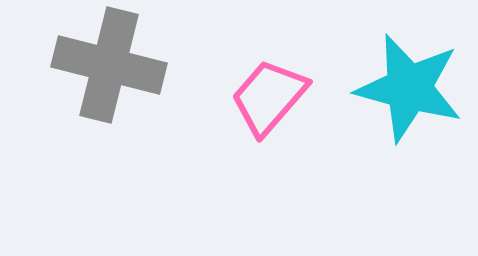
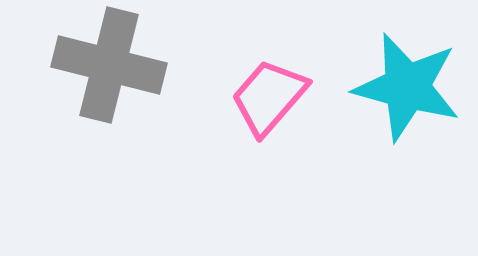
cyan star: moved 2 px left, 1 px up
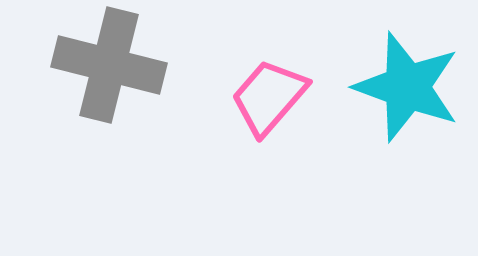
cyan star: rotated 5 degrees clockwise
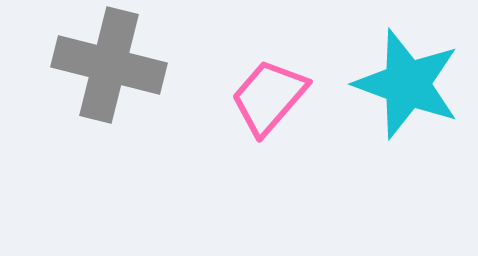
cyan star: moved 3 px up
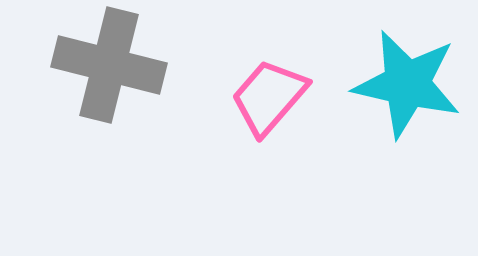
cyan star: rotated 7 degrees counterclockwise
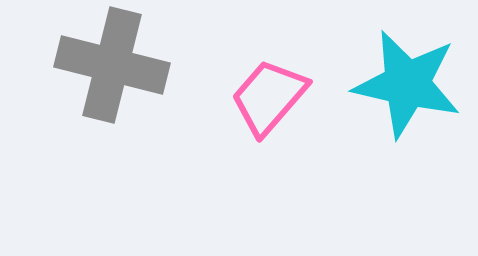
gray cross: moved 3 px right
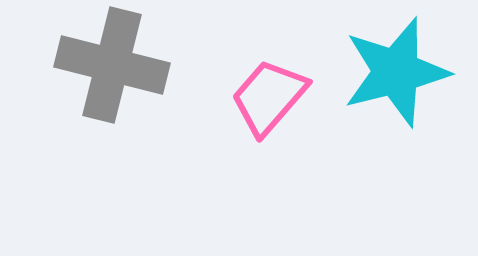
cyan star: moved 11 px left, 12 px up; rotated 27 degrees counterclockwise
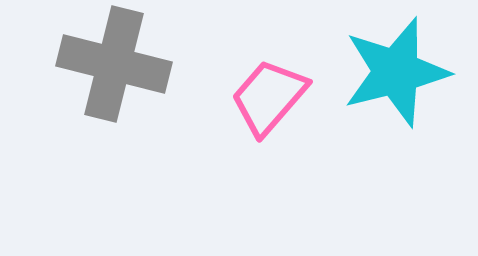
gray cross: moved 2 px right, 1 px up
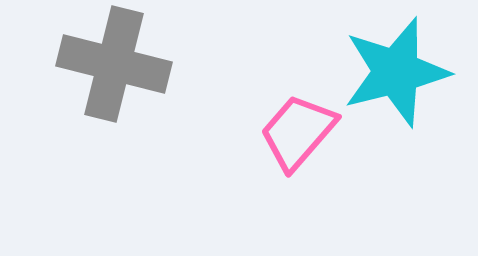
pink trapezoid: moved 29 px right, 35 px down
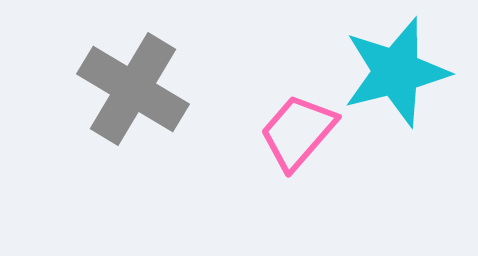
gray cross: moved 19 px right, 25 px down; rotated 17 degrees clockwise
